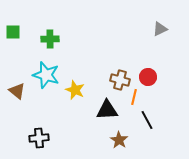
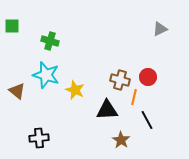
green square: moved 1 px left, 6 px up
green cross: moved 2 px down; rotated 18 degrees clockwise
brown star: moved 2 px right
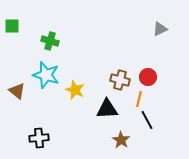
orange line: moved 5 px right, 2 px down
black triangle: moved 1 px up
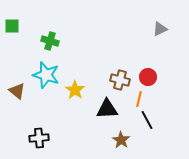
yellow star: rotated 12 degrees clockwise
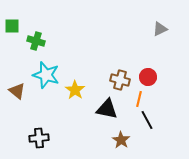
green cross: moved 14 px left
black triangle: rotated 15 degrees clockwise
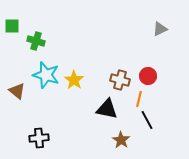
red circle: moved 1 px up
yellow star: moved 1 px left, 10 px up
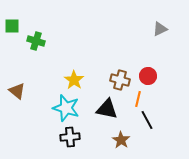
cyan star: moved 20 px right, 33 px down
orange line: moved 1 px left
black cross: moved 31 px right, 1 px up
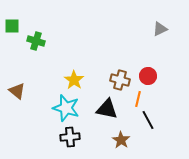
black line: moved 1 px right
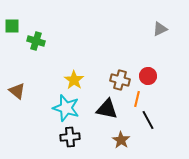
orange line: moved 1 px left
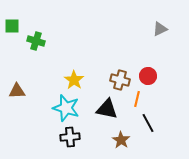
brown triangle: rotated 42 degrees counterclockwise
black line: moved 3 px down
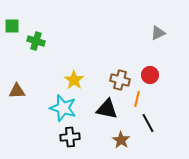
gray triangle: moved 2 px left, 4 px down
red circle: moved 2 px right, 1 px up
cyan star: moved 3 px left
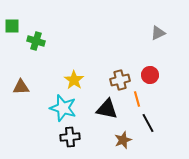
brown cross: rotated 30 degrees counterclockwise
brown triangle: moved 4 px right, 4 px up
orange line: rotated 28 degrees counterclockwise
brown star: moved 2 px right; rotated 18 degrees clockwise
